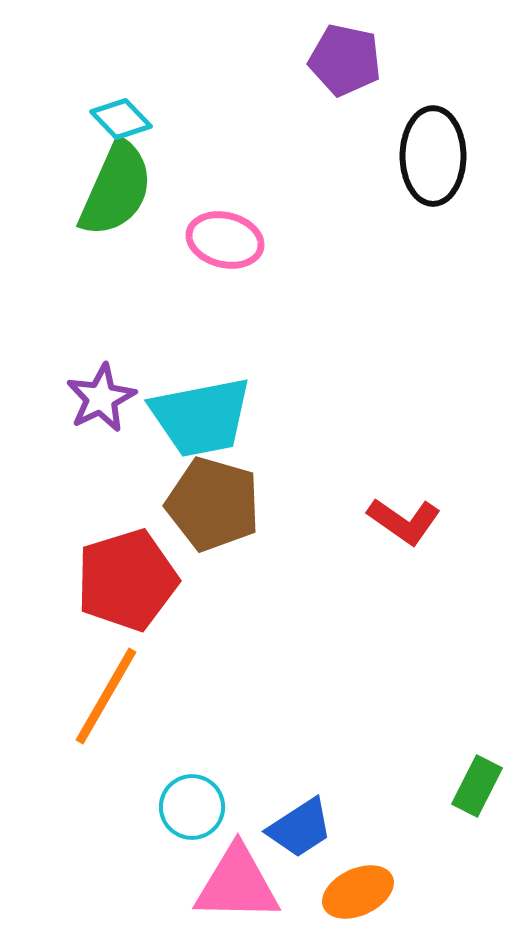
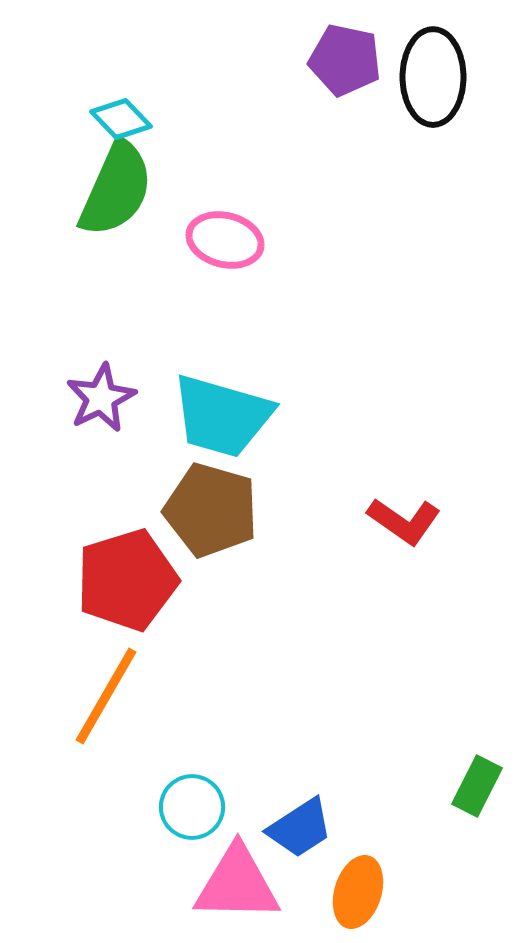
black ellipse: moved 79 px up
cyan trapezoid: moved 21 px right, 1 px up; rotated 27 degrees clockwise
brown pentagon: moved 2 px left, 6 px down
orange ellipse: rotated 48 degrees counterclockwise
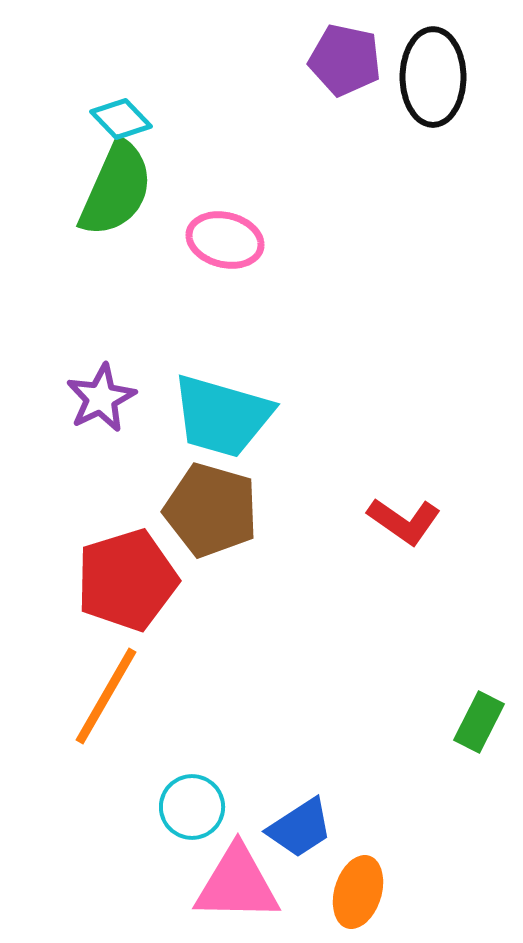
green rectangle: moved 2 px right, 64 px up
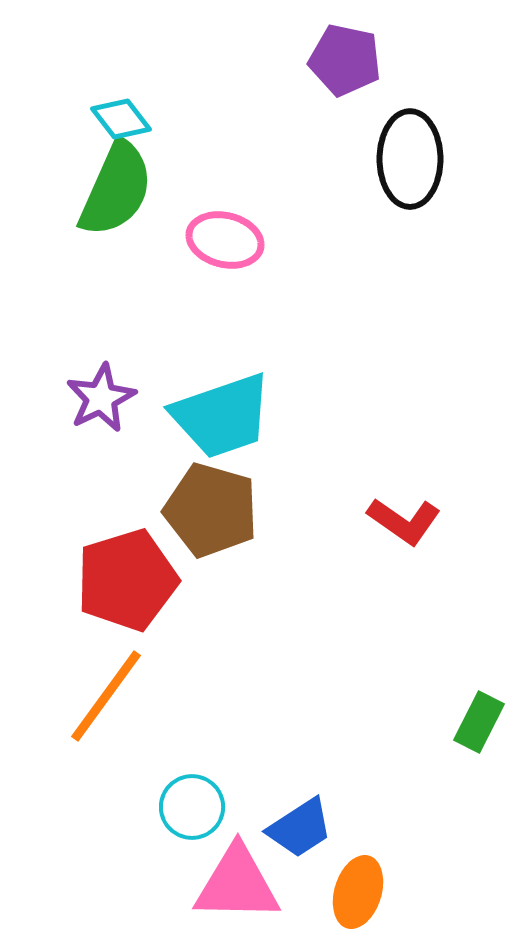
black ellipse: moved 23 px left, 82 px down
cyan diamond: rotated 6 degrees clockwise
cyan trapezoid: rotated 35 degrees counterclockwise
orange line: rotated 6 degrees clockwise
